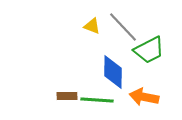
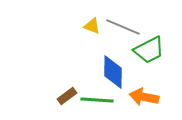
gray line: rotated 24 degrees counterclockwise
brown rectangle: rotated 36 degrees counterclockwise
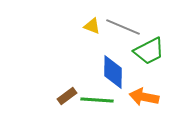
green trapezoid: moved 1 px down
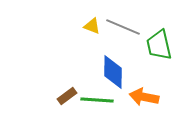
green trapezoid: moved 10 px right, 6 px up; rotated 104 degrees clockwise
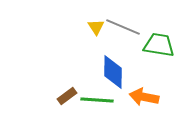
yellow triangle: moved 4 px right, 1 px down; rotated 36 degrees clockwise
green trapezoid: rotated 112 degrees clockwise
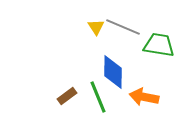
green line: moved 1 px right, 3 px up; rotated 64 degrees clockwise
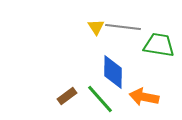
gray line: rotated 16 degrees counterclockwise
green line: moved 2 px right, 2 px down; rotated 20 degrees counterclockwise
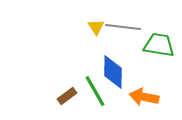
green line: moved 5 px left, 8 px up; rotated 12 degrees clockwise
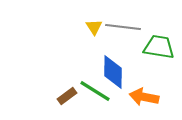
yellow triangle: moved 2 px left
green trapezoid: moved 2 px down
green line: rotated 28 degrees counterclockwise
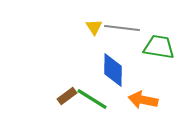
gray line: moved 1 px left, 1 px down
blue diamond: moved 2 px up
green line: moved 3 px left, 8 px down
orange arrow: moved 1 px left, 3 px down
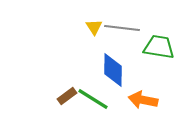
green line: moved 1 px right
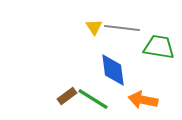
blue diamond: rotated 8 degrees counterclockwise
